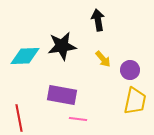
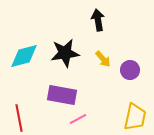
black star: moved 3 px right, 7 px down
cyan diamond: moved 1 px left; rotated 12 degrees counterclockwise
yellow trapezoid: moved 16 px down
pink line: rotated 36 degrees counterclockwise
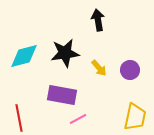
yellow arrow: moved 4 px left, 9 px down
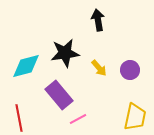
cyan diamond: moved 2 px right, 10 px down
purple rectangle: moved 3 px left; rotated 40 degrees clockwise
